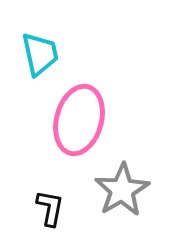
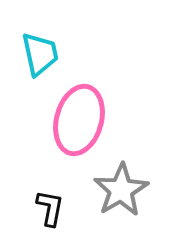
gray star: moved 1 px left
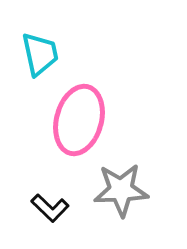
gray star: rotated 28 degrees clockwise
black L-shape: rotated 123 degrees clockwise
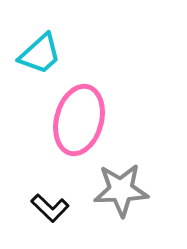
cyan trapezoid: rotated 60 degrees clockwise
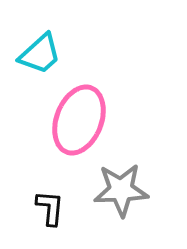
pink ellipse: rotated 6 degrees clockwise
black L-shape: rotated 129 degrees counterclockwise
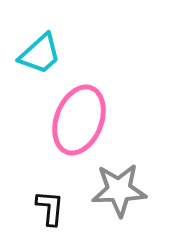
gray star: moved 2 px left
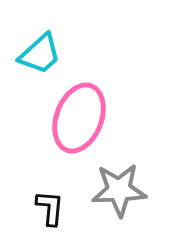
pink ellipse: moved 2 px up
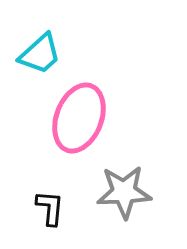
gray star: moved 5 px right, 2 px down
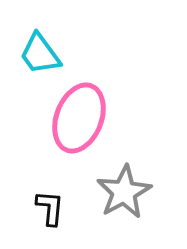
cyan trapezoid: rotated 96 degrees clockwise
gray star: rotated 26 degrees counterclockwise
